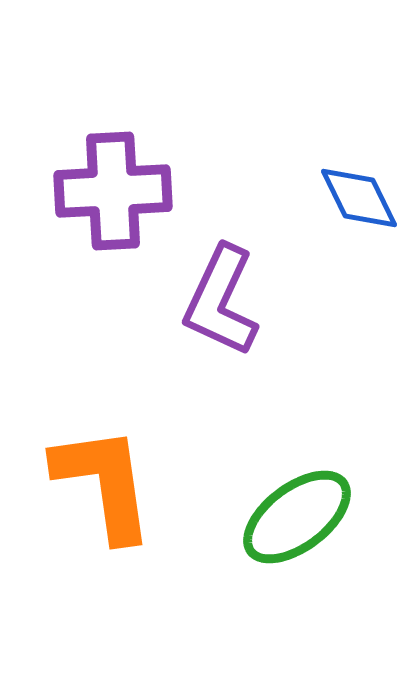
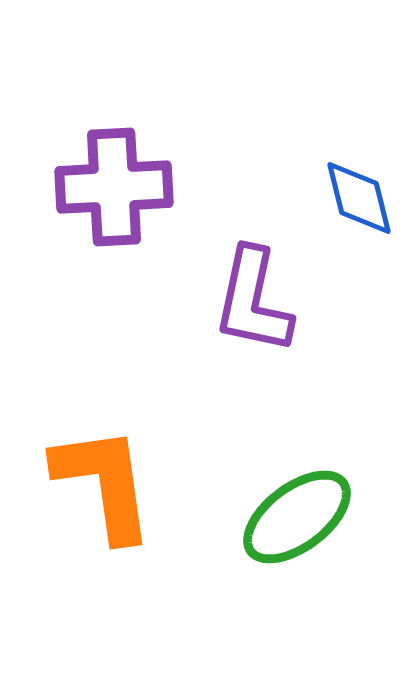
purple cross: moved 1 px right, 4 px up
blue diamond: rotated 12 degrees clockwise
purple L-shape: moved 32 px right; rotated 13 degrees counterclockwise
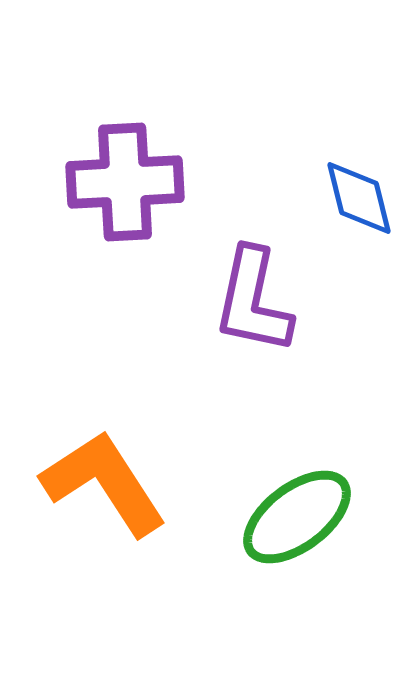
purple cross: moved 11 px right, 5 px up
orange L-shape: rotated 25 degrees counterclockwise
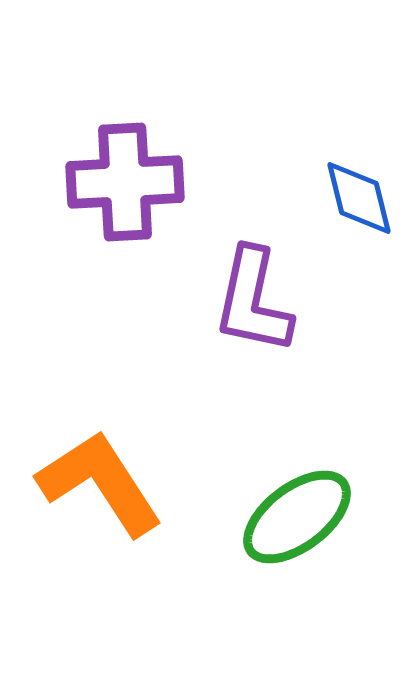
orange L-shape: moved 4 px left
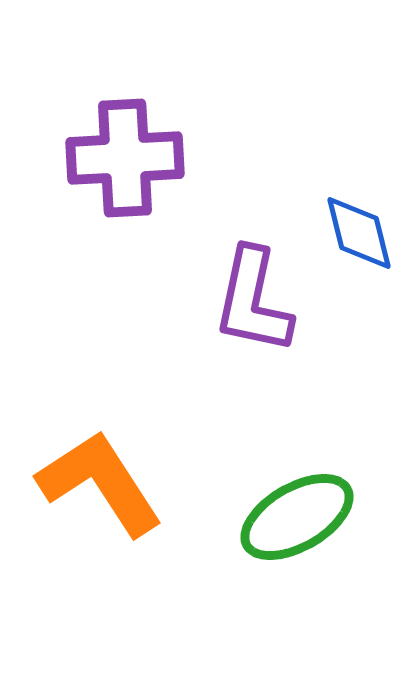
purple cross: moved 24 px up
blue diamond: moved 35 px down
green ellipse: rotated 7 degrees clockwise
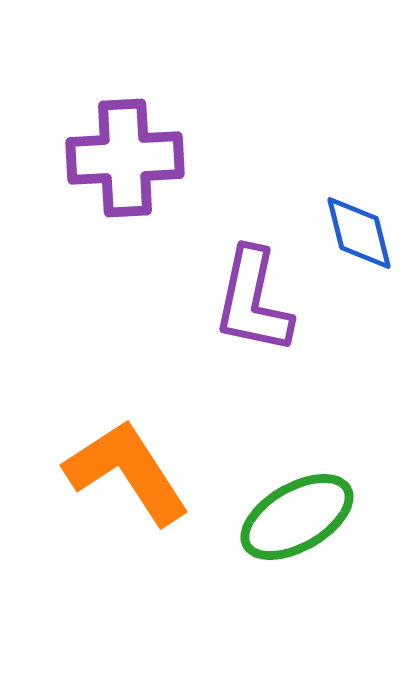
orange L-shape: moved 27 px right, 11 px up
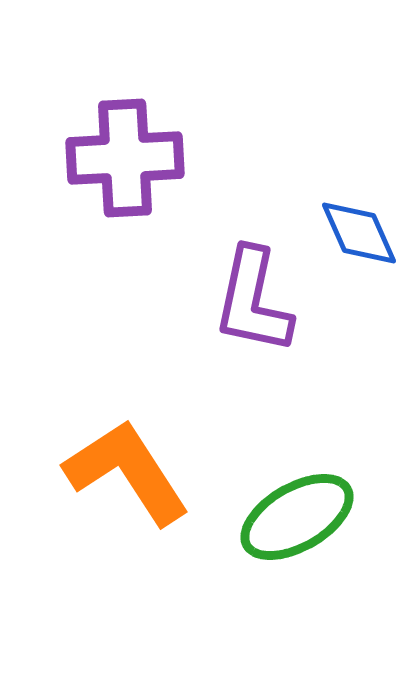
blue diamond: rotated 10 degrees counterclockwise
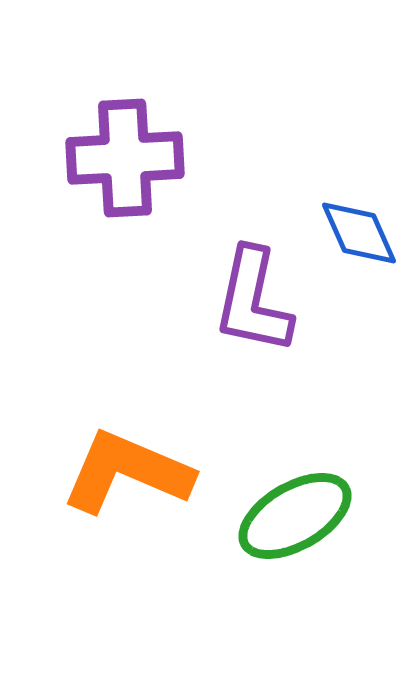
orange L-shape: rotated 34 degrees counterclockwise
green ellipse: moved 2 px left, 1 px up
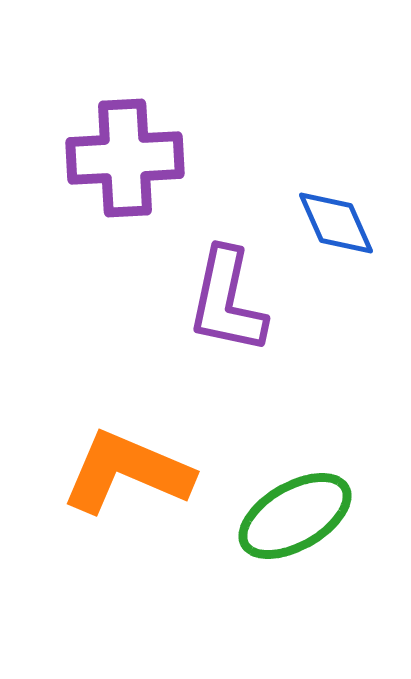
blue diamond: moved 23 px left, 10 px up
purple L-shape: moved 26 px left
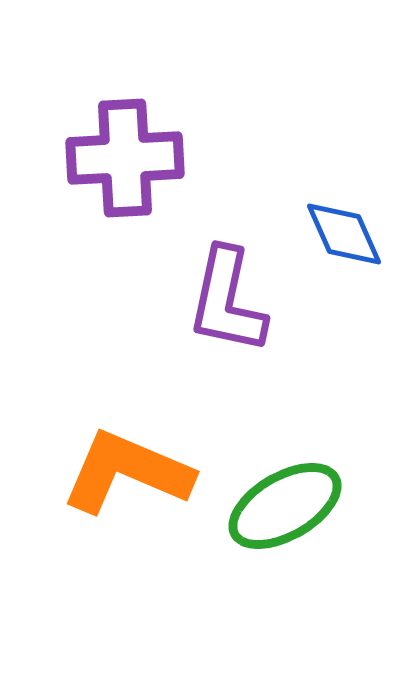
blue diamond: moved 8 px right, 11 px down
green ellipse: moved 10 px left, 10 px up
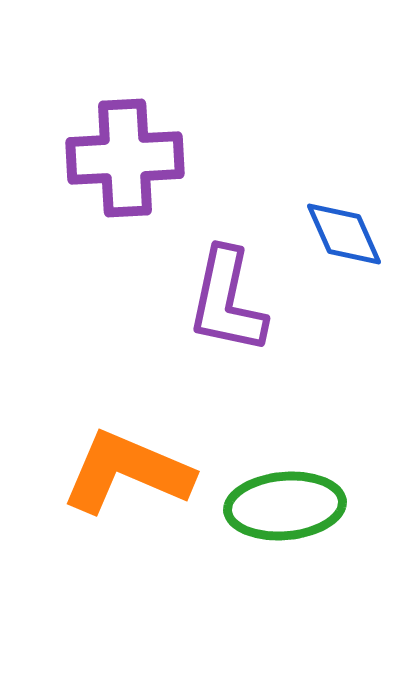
green ellipse: rotated 25 degrees clockwise
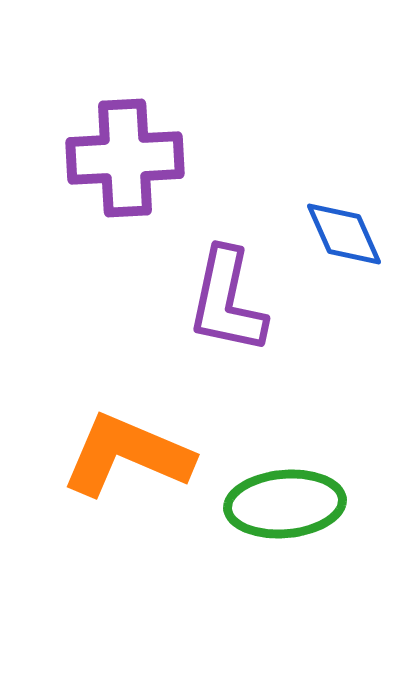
orange L-shape: moved 17 px up
green ellipse: moved 2 px up
